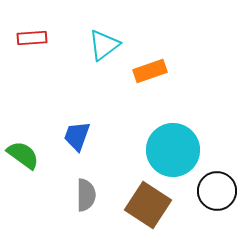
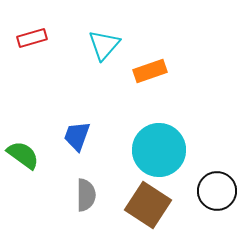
red rectangle: rotated 12 degrees counterclockwise
cyan triangle: rotated 12 degrees counterclockwise
cyan circle: moved 14 px left
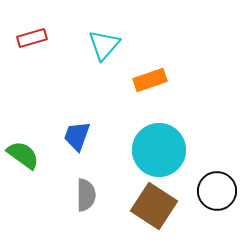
orange rectangle: moved 9 px down
brown square: moved 6 px right, 1 px down
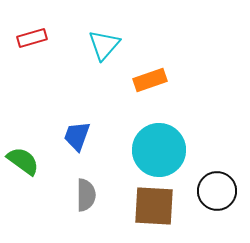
green semicircle: moved 6 px down
brown square: rotated 30 degrees counterclockwise
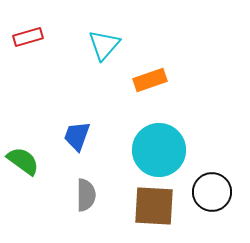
red rectangle: moved 4 px left, 1 px up
black circle: moved 5 px left, 1 px down
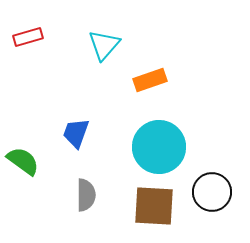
blue trapezoid: moved 1 px left, 3 px up
cyan circle: moved 3 px up
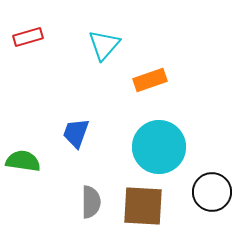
green semicircle: rotated 28 degrees counterclockwise
gray semicircle: moved 5 px right, 7 px down
brown square: moved 11 px left
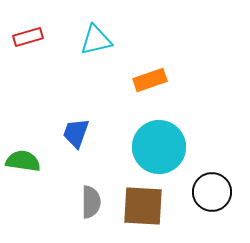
cyan triangle: moved 8 px left, 5 px up; rotated 36 degrees clockwise
